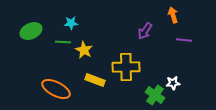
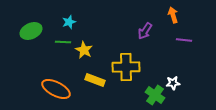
cyan star: moved 2 px left, 1 px up; rotated 16 degrees counterclockwise
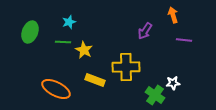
green ellipse: moved 1 px left, 1 px down; rotated 45 degrees counterclockwise
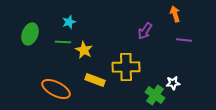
orange arrow: moved 2 px right, 1 px up
green ellipse: moved 2 px down
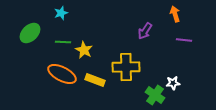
cyan star: moved 8 px left, 9 px up
green ellipse: moved 1 px up; rotated 25 degrees clockwise
orange ellipse: moved 6 px right, 15 px up
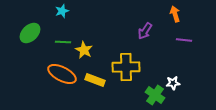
cyan star: moved 1 px right, 2 px up
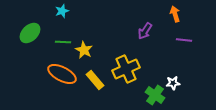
yellow cross: moved 2 px down; rotated 24 degrees counterclockwise
yellow rectangle: rotated 30 degrees clockwise
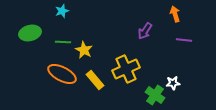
green ellipse: rotated 30 degrees clockwise
